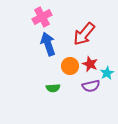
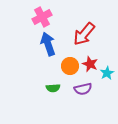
purple semicircle: moved 8 px left, 3 px down
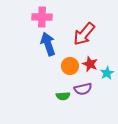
pink cross: rotated 30 degrees clockwise
green semicircle: moved 10 px right, 8 px down
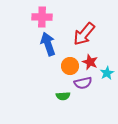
red star: moved 2 px up
purple semicircle: moved 6 px up
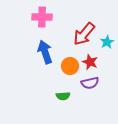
blue arrow: moved 3 px left, 8 px down
cyan star: moved 31 px up
purple semicircle: moved 7 px right
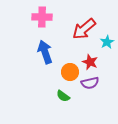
red arrow: moved 5 px up; rotated 10 degrees clockwise
orange circle: moved 6 px down
green semicircle: rotated 40 degrees clockwise
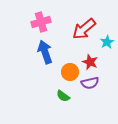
pink cross: moved 1 px left, 5 px down; rotated 18 degrees counterclockwise
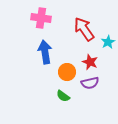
pink cross: moved 4 px up; rotated 24 degrees clockwise
red arrow: rotated 95 degrees clockwise
cyan star: moved 1 px right
blue arrow: rotated 10 degrees clockwise
orange circle: moved 3 px left
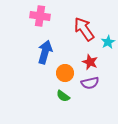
pink cross: moved 1 px left, 2 px up
blue arrow: rotated 25 degrees clockwise
orange circle: moved 2 px left, 1 px down
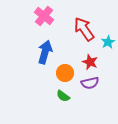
pink cross: moved 4 px right; rotated 30 degrees clockwise
